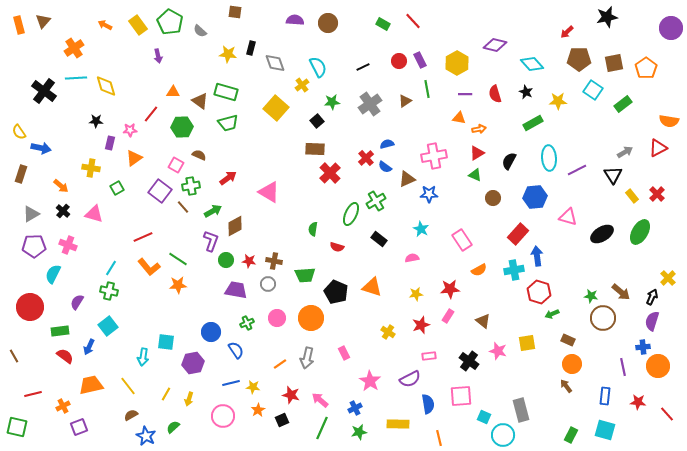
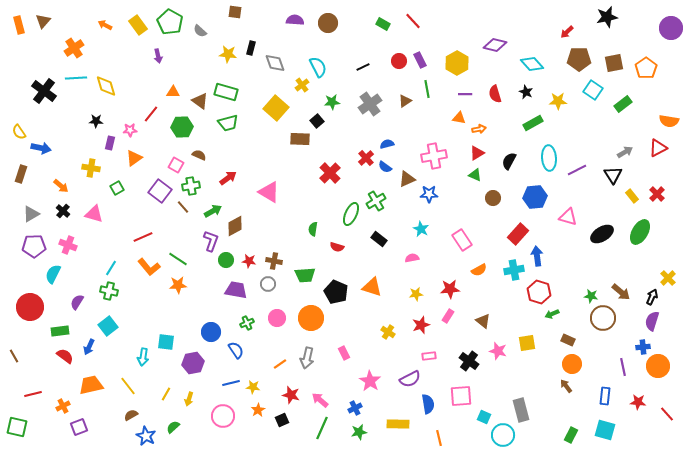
brown rectangle at (315, 149): moved 15 px left, 10 px up
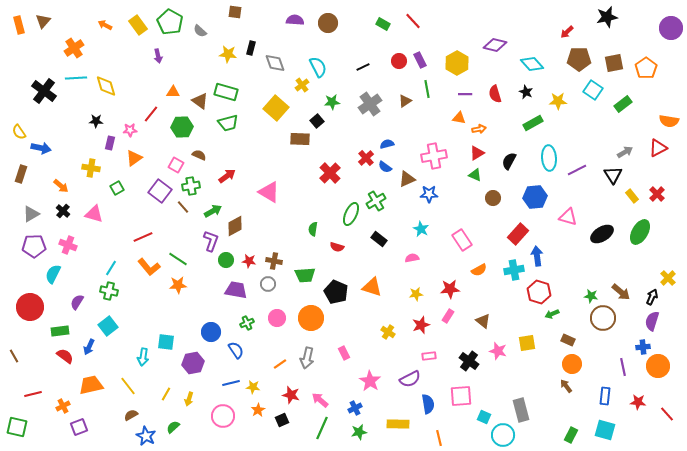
red arrow at (228, 178): moved 1 px left, 2 px up
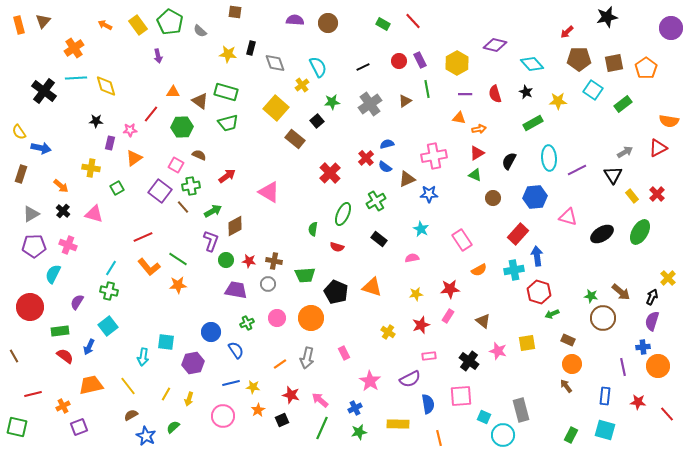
brown rectangle at (300, 139): moved 5 px left; rotated 36 degrees clockwise
green ellipse at (351, 214): moved 8 px left
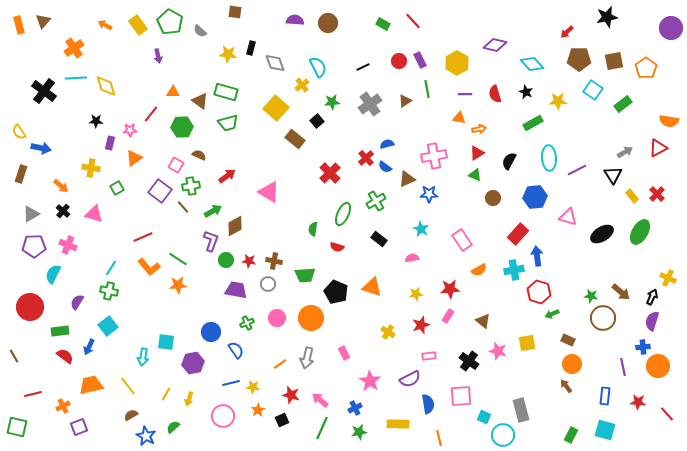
brown square at (614, 63): moved 2 px up
yellow cross at (668, 278): rotated 21 degrees counterclockwise
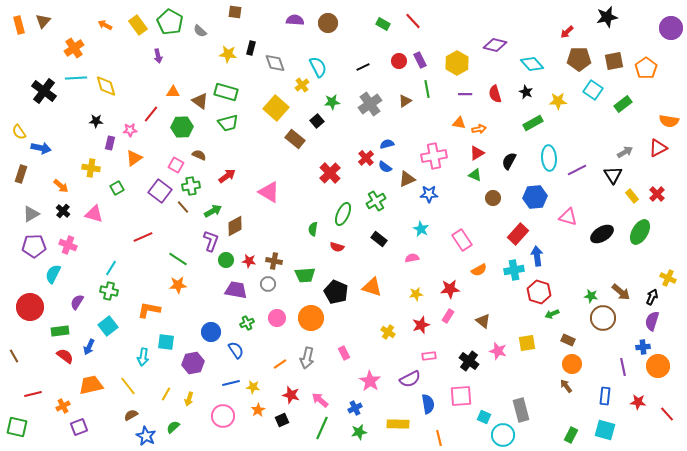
orange triangle at (459, 118): moved 5 px down
orange L-shape at (149, 267): moved 43 px down; rotated 140 degrees clockwise
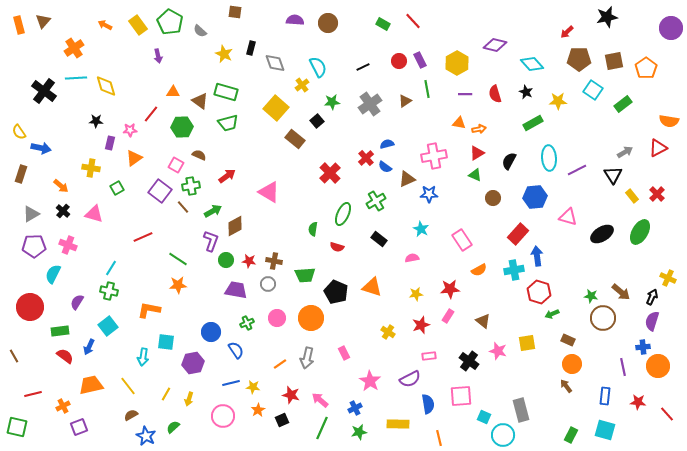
yellow star at (228, 54): moved 4 px left; rotated 18 degrees clockwise
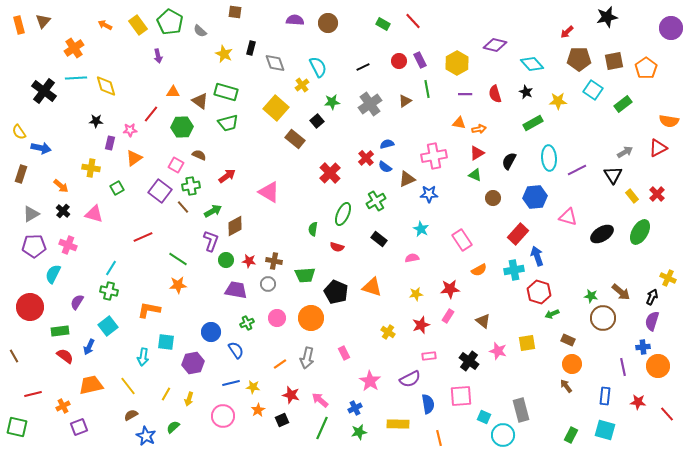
blue arrow at (537, 256): rotated 12 degrees counterclockwise
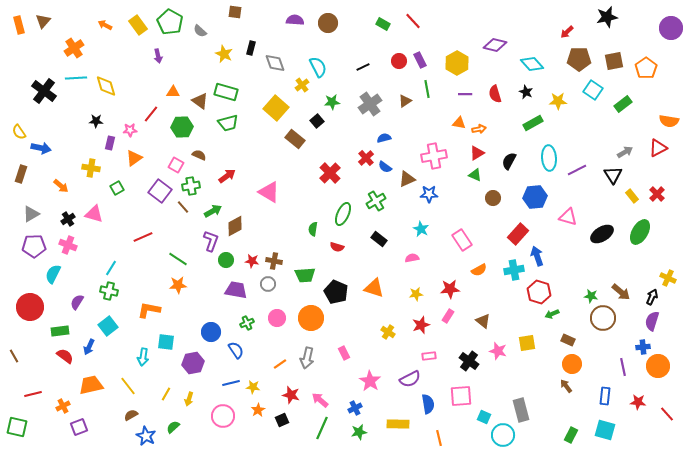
blue semicircle at (387, 144): moved 3 px left, 6 px up
black cross at (63, 211): moved 5 px right, 8 px down; rotated 16 degrees clockwise
red star at (249, 261): moved 3 px right
orange triangle at (372, 287): moved 2 px right, 1 px down
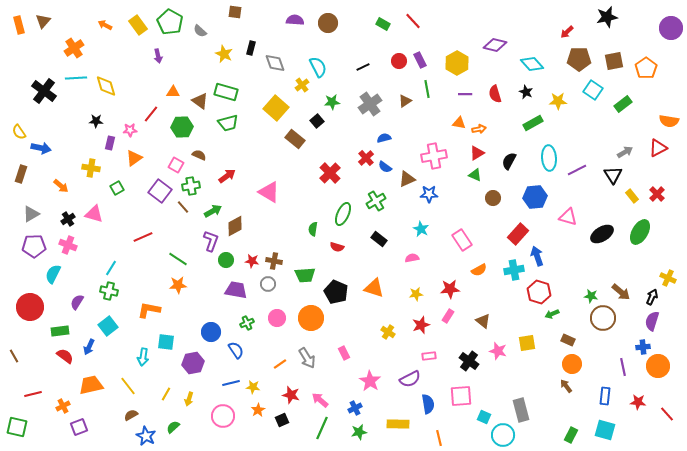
gray arrow at (307, 358): rotated 45 degrees counterclockwise
